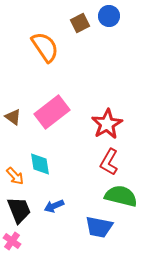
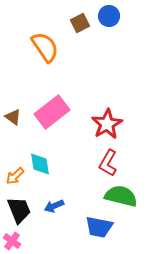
red L-shape: moved 1 px left, 1 px down
orange arrow: rotated 90 degrees clockwise
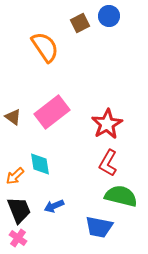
pink cross: moved 6 px right, 3 px up
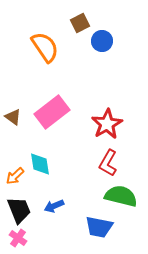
blue circle: moved 7 px left, 25 px down
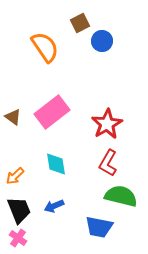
cyan diamond: moved 16 px right
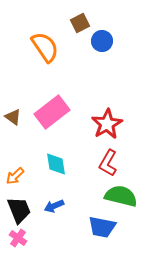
blue trapezoid: moved 3 px right
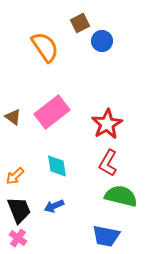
cyan diamond: moved 1 px right, 2 px down
blue trapezoid: moved 4 px right, 9 px down
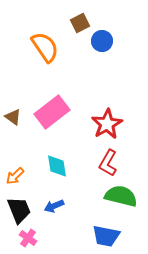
pink cross: moved 10 px right
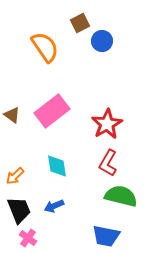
pink rectangle: moved 1 px up
brown triangle: moved 1 px left, 2 px up
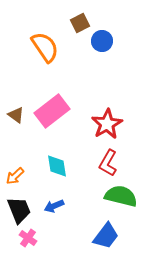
brown triangle: moved 4 px right
blue trapezoid: rotated 64 degrees counterclockwise
